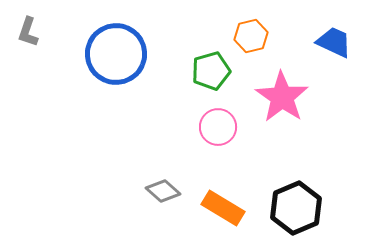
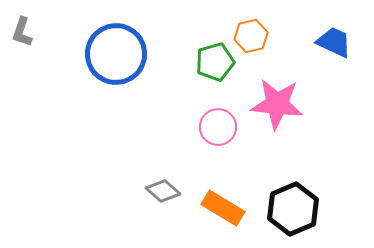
gray L-shape: moved 6 px left
green pentagon: moved 4 px right, 9 px up
pink star: moved 5 px left, 7 px down; rotated 28 degrees counterclockwise
black hexagon: moved 3 px left, 1 px down
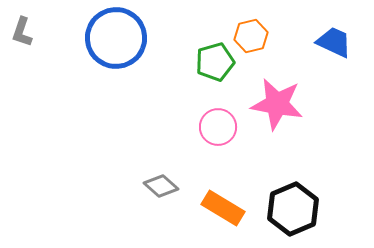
blue circle: moved 16 px up
pink star: rotated 4 degrees clockwise
gray diamond: moved 2 px left, 5 px up
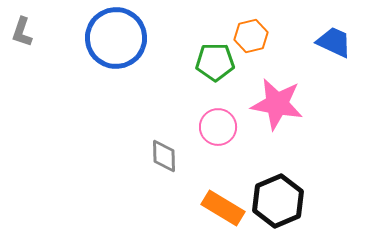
green pentagon: rotated 15 degrees clockwise
gray diamond: moved 3 px right, 30 px up; rotated 48 degrees clockwise
black hexagon: moved 15 px left, 8 px up
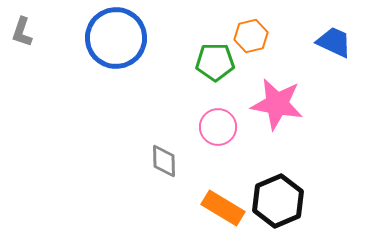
gray diamond: moved 5 px down
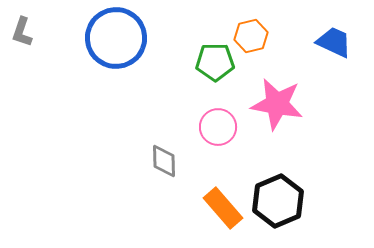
orange rectangle: rotated 18 degrees clockwise
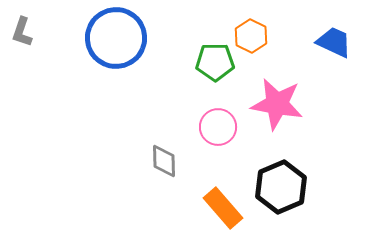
orange hexagon: rotated 20 degrees counterclockwise
black hexagon: moved 3 px right, 14 px up
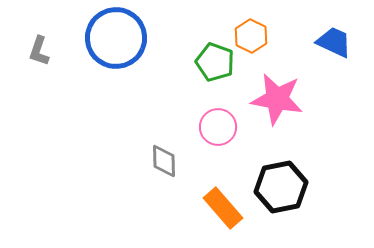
gray L-shape: moved 17 px right, 19 px down
green pentagon: rotated 21 degrees clockwise
pink star: moved 5 px up
black hexagon: rotated 12 degrees clockwise
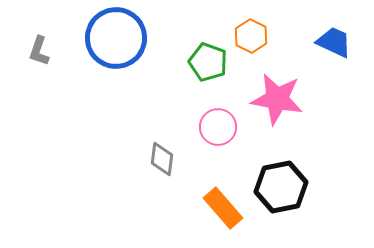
green pentagon: moved 7 px left
gray diamond: moved 2 px left, 2 px up; rotated 8 degrees clockwise
